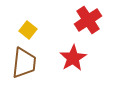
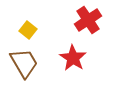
red star: rotated 8 degrees counterclockwise
brown trapezoid: rotated 36 degrees counterclockwise
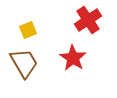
yellow square: rotated 30 degrees clockwise
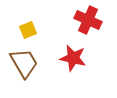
red cross: rotated 32 degrees counterclockwise
red star: rotated 20 degrees counterclockwise
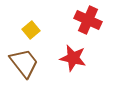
yellow square: moved 3 px right; rotated 18 degrees counterclockwise
brown trapezoid: rotated 8 degrees counterclockwise
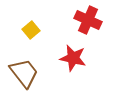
brown trapezoid: moved 10 px down
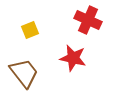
yellow square: moved 1 px left; rotated 18 degrees clockwise
